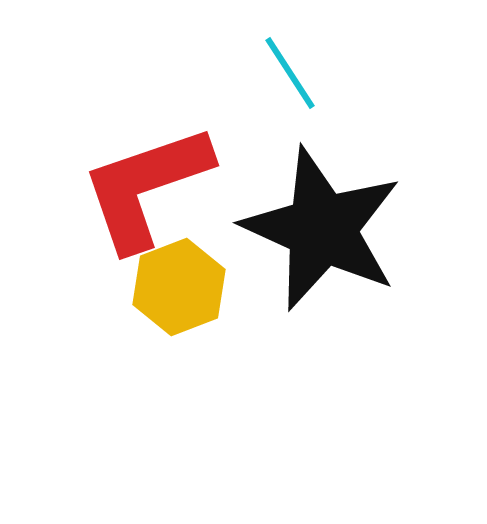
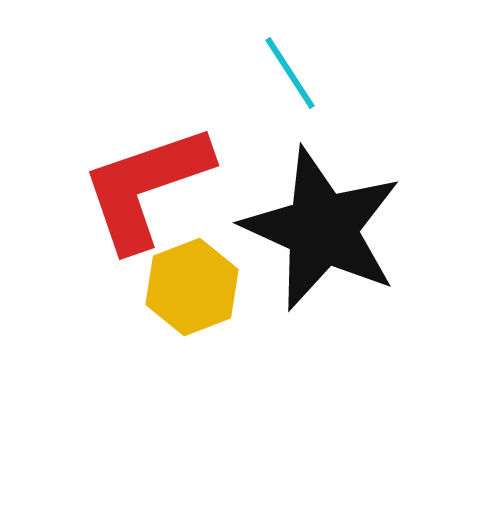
yellow hexagon: moved 13 px right
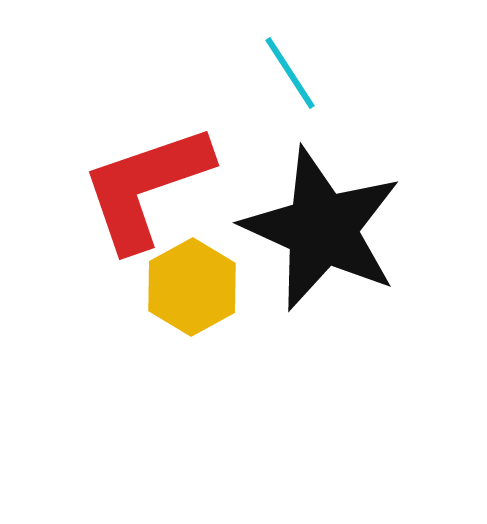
yellow hexagon: rotated 8 degrees counterclockwise
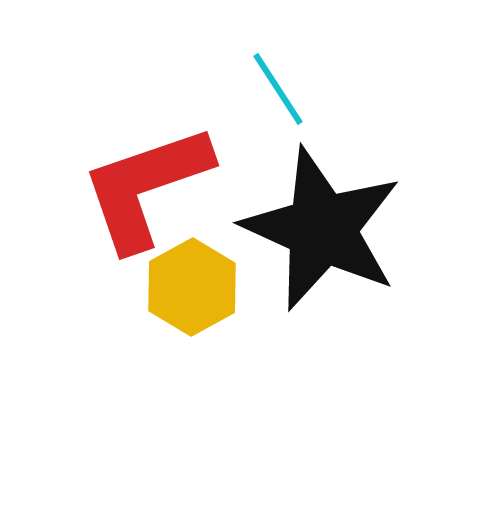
cyan line: moved 12 px left, 16 px down
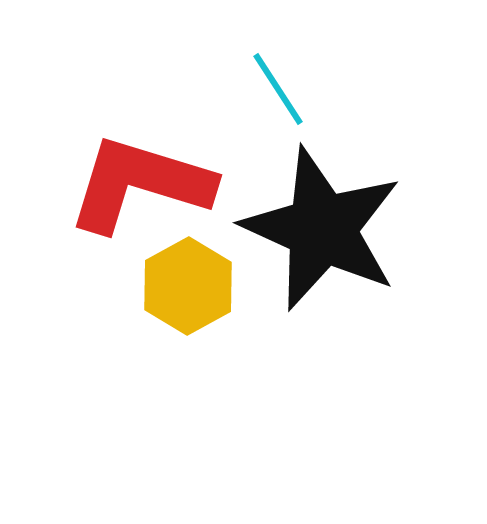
red L-shape: moved 6 px left, 3 px up; rotated 36 degrees clockwise
yellow hexagon: moved 4 px left, 1 px up
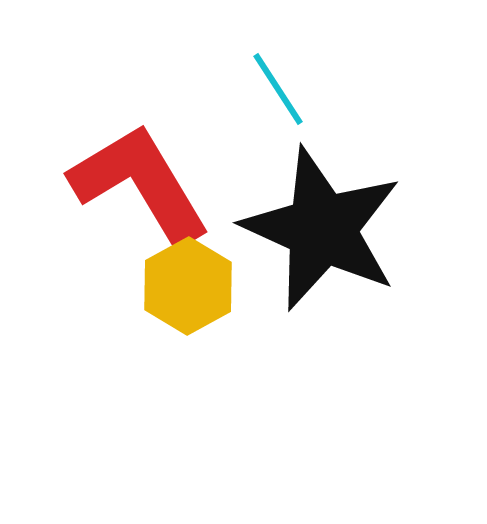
red L-shape: rotated 42 degrees clockwise
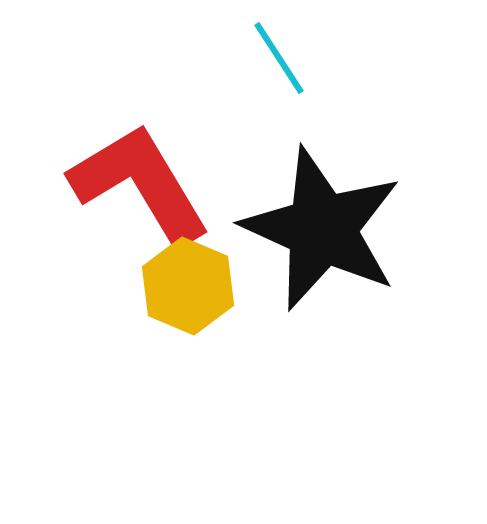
cyan line: moved 1 px right, 31 px up
yellow hexagon: rotated 8 degrees counterclockwise
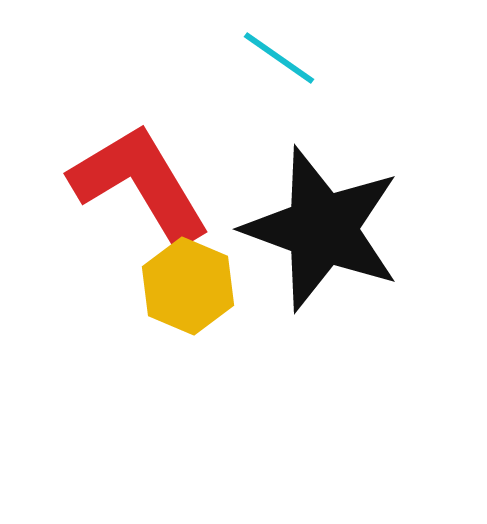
cyan line: rotated 22 degrees counterclockwise
black star: rotated 4 degrees counterclockwise
